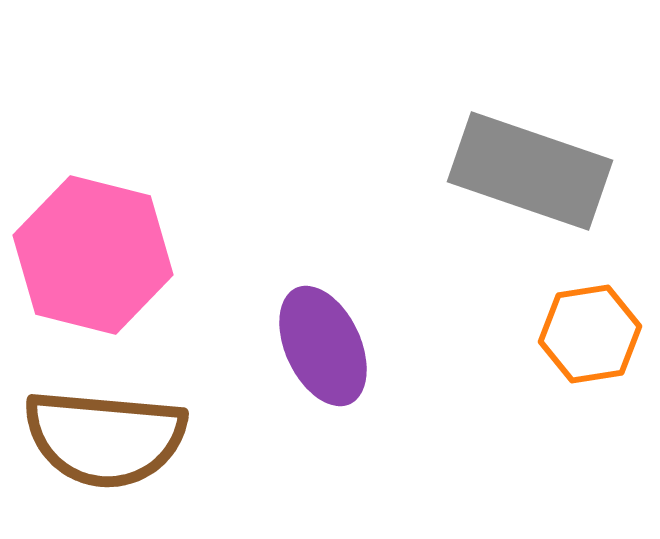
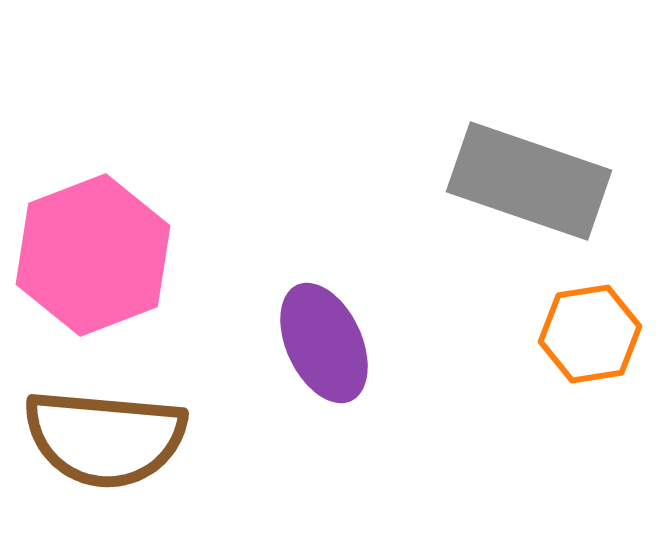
gray rectangle: moved 1 px left, 10 px down
pink hexagon: rotated 25 degrees clockwise
purple ellipse: moved 1 px right, 3 px up
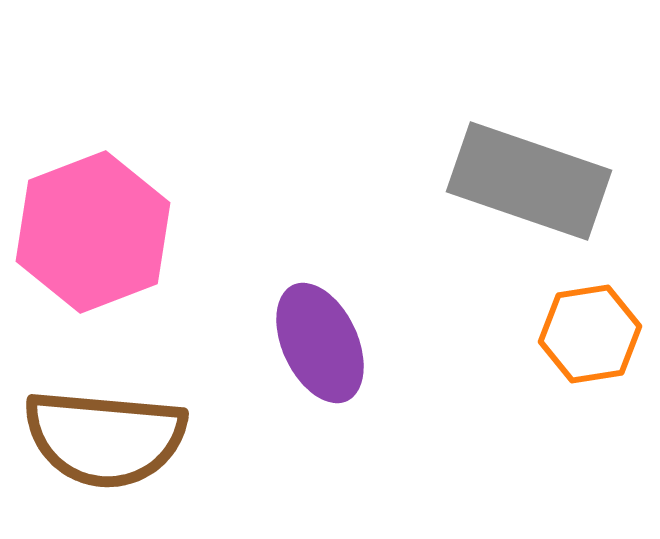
pink hexagon: moved 23 px up
purple ellipse: moved 4 px left
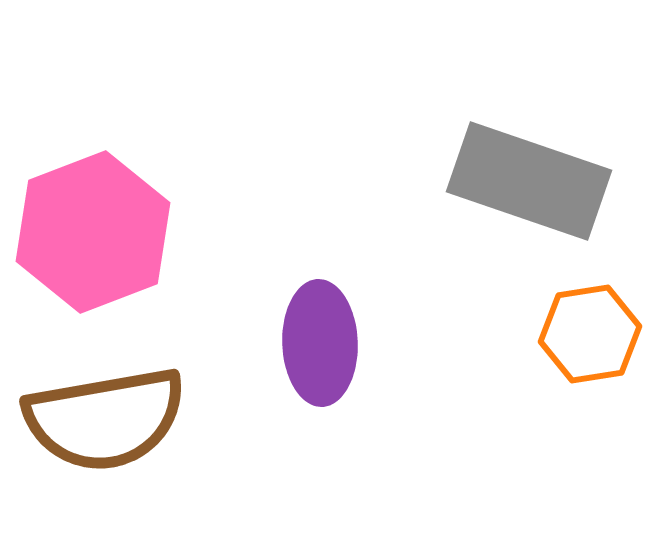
purple ellipse: rotated 23 degrees clockwise
brown semicircle: moved 19 px up; rotated 15 degrees counterclockwise
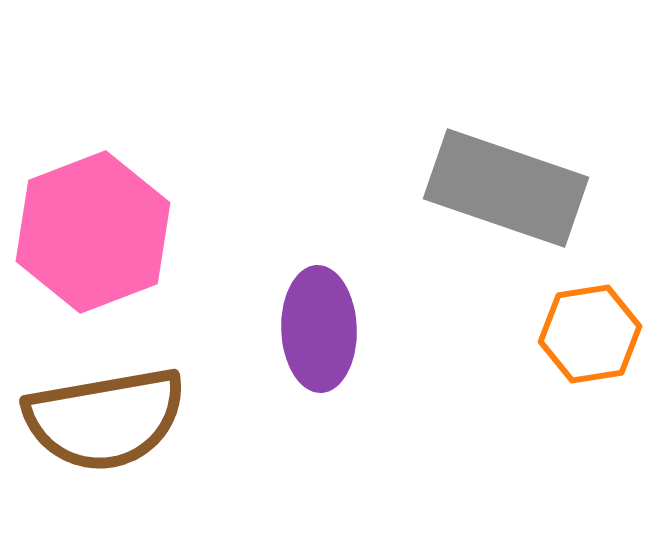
gray rectangle: moved 23 px left, 7 px down
purple ellipse: moved 1 px left, 14 px up
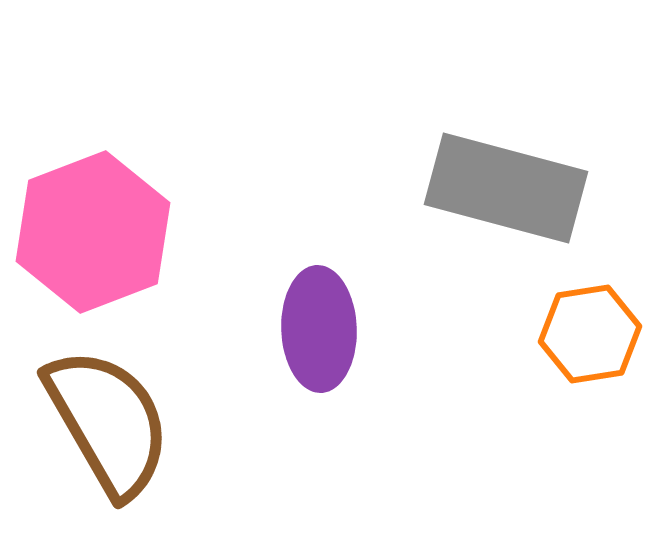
gray rectangle: rotated 4 degrees counterclockwise
brown semicircle: moved 3 px right, 3 px down; rotated 110 degrees counterclockwise
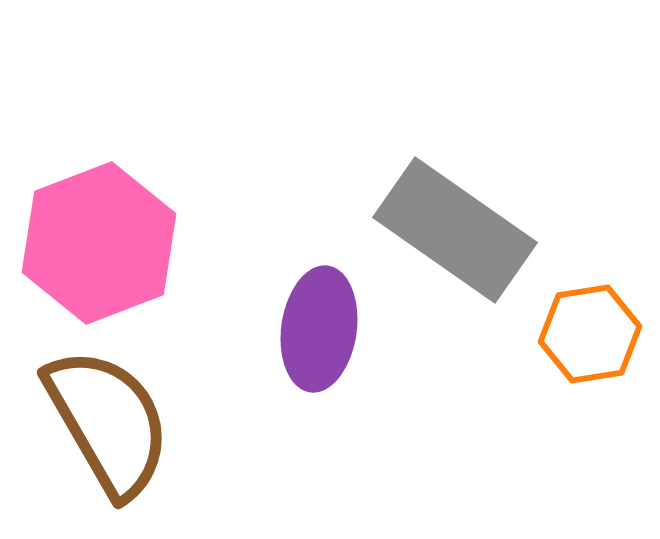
gray rectangle: moved 51 px left, 42 px down; rotated 20 degrees clockwise
pink hexagon: moved 6 px right, 11 px down
purple ellipse: rotated 10 degrees clockwise
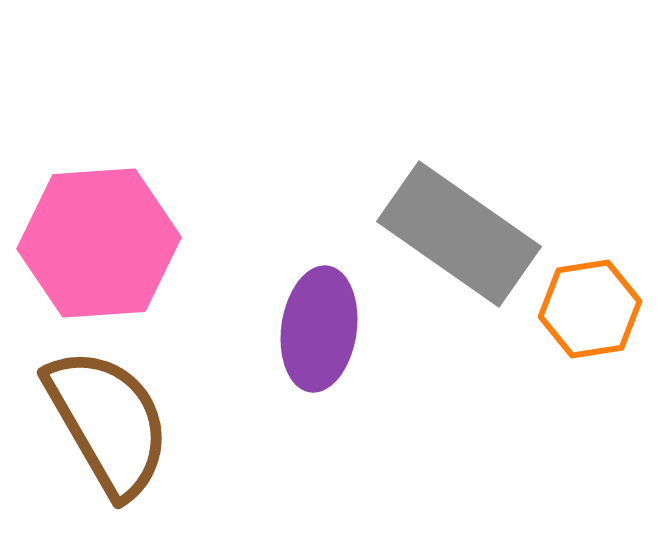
gray rectangle: moved 4 px right, 4 px down
pink hexagon: rotated 17 degrees clockwise
orange hexagon: moved 25 px up
